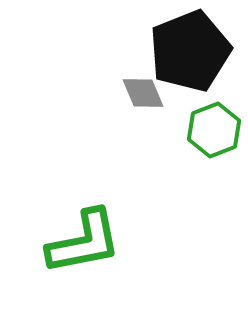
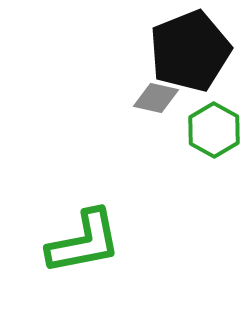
gray diamond: moved 13 px right, 5 px down; rotated 54 degrees counterclockwise
green hexagon: rotated 10 degrees counterclockwise
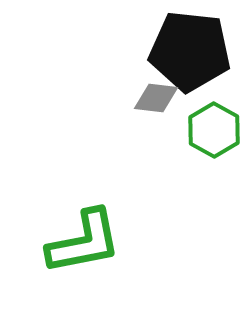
black pentagon: rotated 28 degrees clockwise
gray diamond: rotated 6 degrees counterclockwise
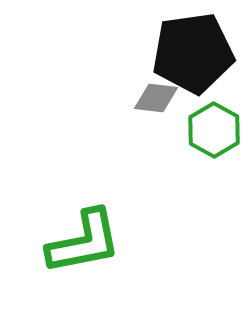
black pentagon: moved 3 px right, 2 px down; rotated 14 degrees counterclockwise
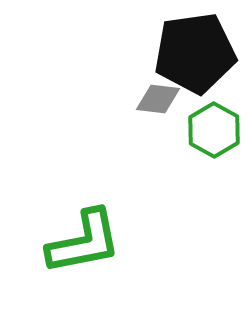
black pentagon: moved 2 px right
gray diamond: moved 2 px right, 1 px down
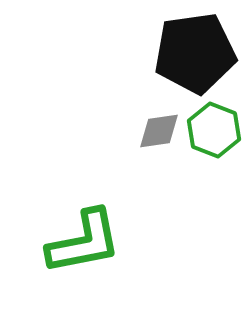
gray diamond: moved 1 px right, 32 px down; rotated 15 degrees counterclockwise
green hexagon: rotated 8 degrees counterclockwise
